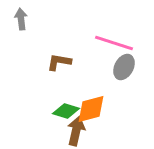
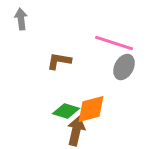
brown L-shape: moved 1 px up
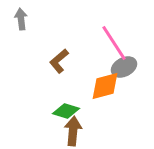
pink line: rotated 39 degrees clockwise
brown L-shape: rotated 50 degrees counterclockwise
gray ellipse: rotated 35 degrees clockwise
orange diamond: moved 14 px right, 23 px up
brown arrow: moved 3 px left; rotated 8 degrees counterclockwise
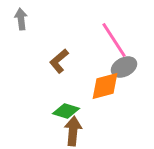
pink line: moved 3 px up
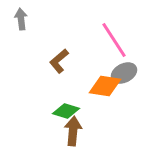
gray ellipse: moved 6 px down
orange diamond: rotated 24 degrees clockwise
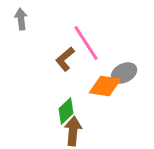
pink line: moved 28 px left, 3 px down
brown L-shape: moved 6 px right, 2 px up
green diamond: rotated 60 degrees counterclockwise
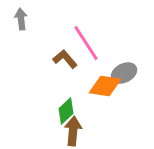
brown L-shape: rotated 90 degrees clockwise
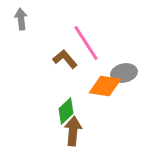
gray ellipse: rotated 15 degrees clockwise
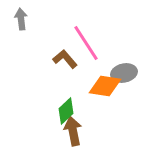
brown arrow: rotated 16 degrees counterclockwise
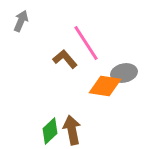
gray arrow: moved 2 px down; rotated 30 degrees clockwise
green diamond: moved 16 px left, 20 px down
brown arrow: moved 1 px left, 1 px up
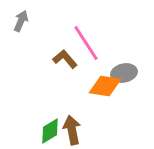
green diamond: rotated 12 degrees clockwise
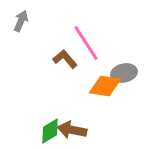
brown arrow: rotated 68 degrees counterclockwise
